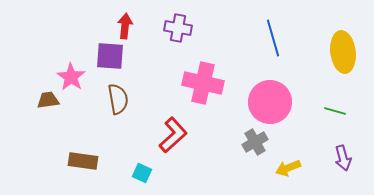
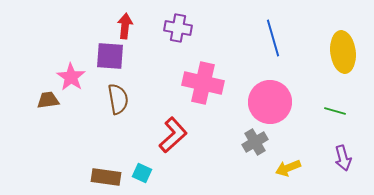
brown rectangle: moved 23 px right, 16 px down
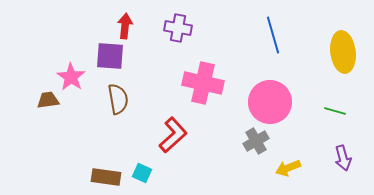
blue line: moved 3 px up
gray cross: moved 1 px right, 1 px up
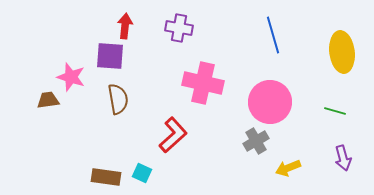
purple cross: moved 1 px right
yellow ellipse: moved 1 px left
pink star: rotated 16 degrees counterclockwise
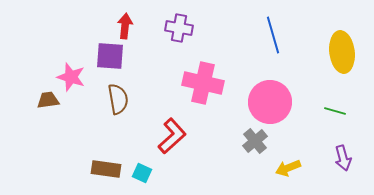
red L-shape: moved 1 px left, 1 px down
gray cross: moved 1 px left; rotated 10 degrees counterclockwise
brown rectangle: moved 8 px up
